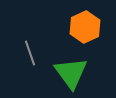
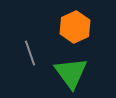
orange hexagon: moved 10 px left
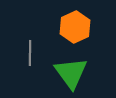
gray line: rotated 20 degrees clockwise
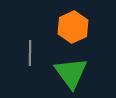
orange hexagon: moved 2 px left
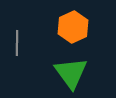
gray line: moved 13 px left, 10 px up
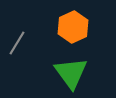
gray line: rotated 30 degrees clockwise
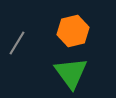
orange hexagon: moved 4 px down; rotated 12 degrees clockwise
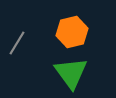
orange hexagon: moved 1 px left, 1 px down
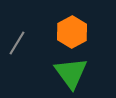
orange hexagon: rotated 16 degrees counterclockwise
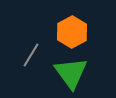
gray line: moved 14 px right, 12 px down
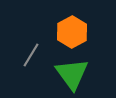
green triangle: moved 1 px right, 1 px down
